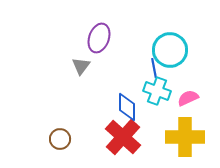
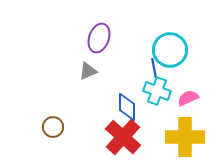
gray triangle: moved 7 px right, 5 px down; rotated 30 degrees clockwise
brown circle: moved 7 px left, 12 px up
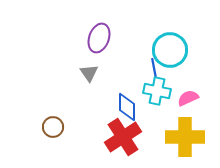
gray triangle: moved 1 px right, 2 px down; rotated 42 degrees counterclockwise
cyan cross: rotated 8 degrees counterclockwise
red cross: rotated 15 degrees clockwise
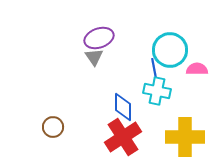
purple ellipse: rotated 52 degrees clockwise
gray triangle: moved 5 px right, 16 px up
pink semicircle: moved 9 px right, 29 px up; rotated 25 degrees clockwise
blue diamond: moved 4 px left
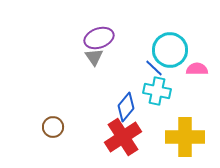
blue line: rotated 36 degrees counterclockwise
blue diamond: moved 3 px right; rotated 40 degrees clockwise
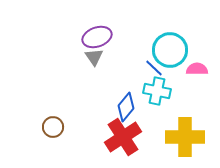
purple ellipse: moved 2 px left, 1 px up
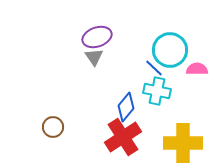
yellow cross: moved 2 px left, 6 px down
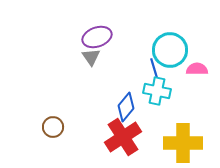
gray triangle: moved 3 px left
blue line: rotated 30 degrees clockwise
